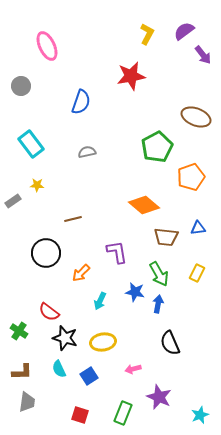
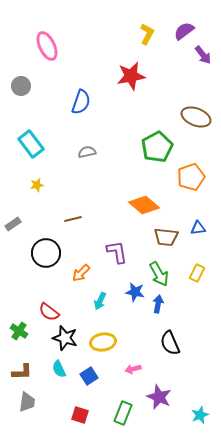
yellow star: rotated 16 degrees counterclockwise
gray rectangle: moved 23 px down
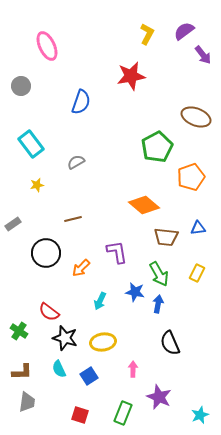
gray semicircle: moved 11 px left, 10 px down; rotated 18 degrees counterclockwise
orange arrow: moved 5 px up
pink arrow: rotated 105 degrees clockwise
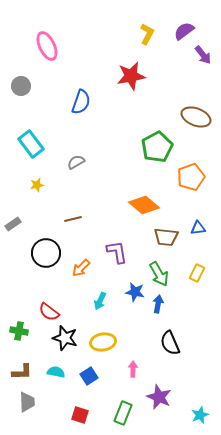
green cross: rotated 24 degrees counterclockwise
cyan semicircle: moved 3 px left, 3 px down; rotated 126 degrees clockwise
gray trapezoid: rotated 10 degrees counterclockwise
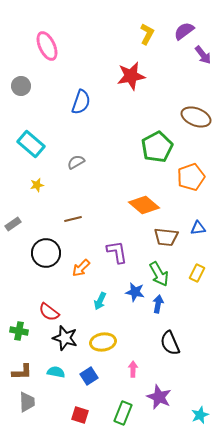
cyan rectangle: rotated 12 degrees counterclockwise
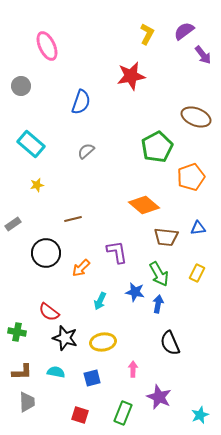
gray semicircle: moved 10 px right, 11 px up; rotated 12 degrees counterclockwise
green cross: moved 2 px left, 1 px down
blue square: moved 3 px right, 2 px down; rotated 18 degrees clockwise
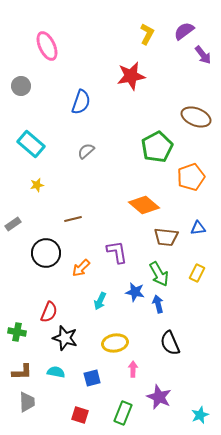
blue arrow: rotated 24 degrees counterclockwise
red semicircle: rotated 105 degrees counterclockwise
yellow ellipse: moved 12 px right, 1 px down
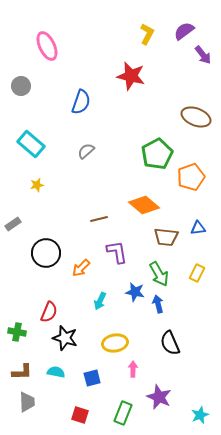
red star: rotated 24 degrees clockwise
green pentagon: moved 7 px down
brown line: moved 26 px right
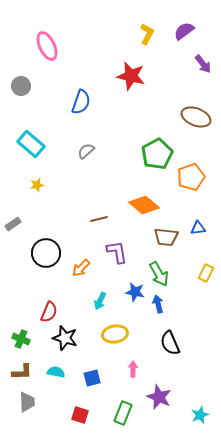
purple arrow: moved 9 px down
yellow rectangle: moved 9 px right
green cross: moved 4 px right, 7 px down; rotated 12 degrees clockwise
yellow ellipse: moved 9 px up
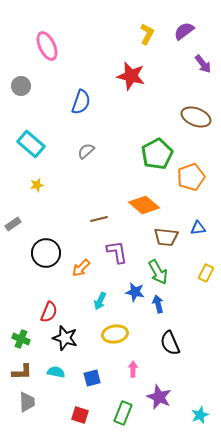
green arrow: moved 1 px left, 2 px up
